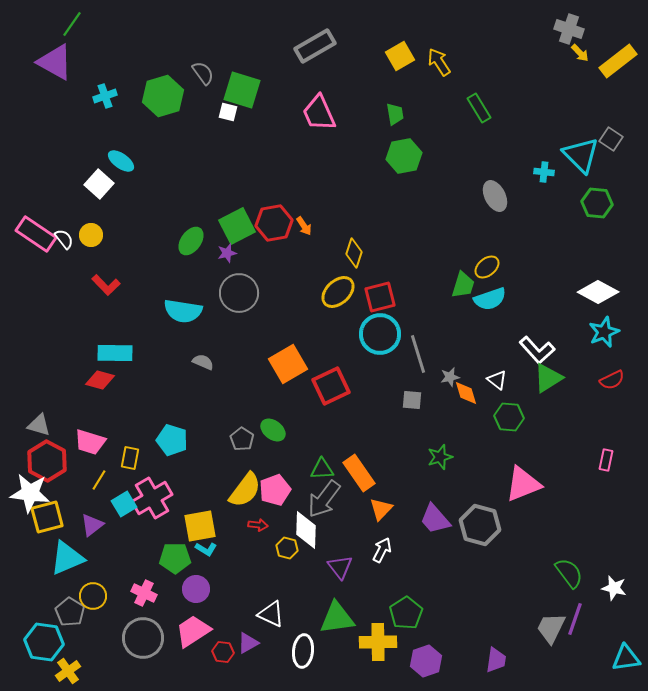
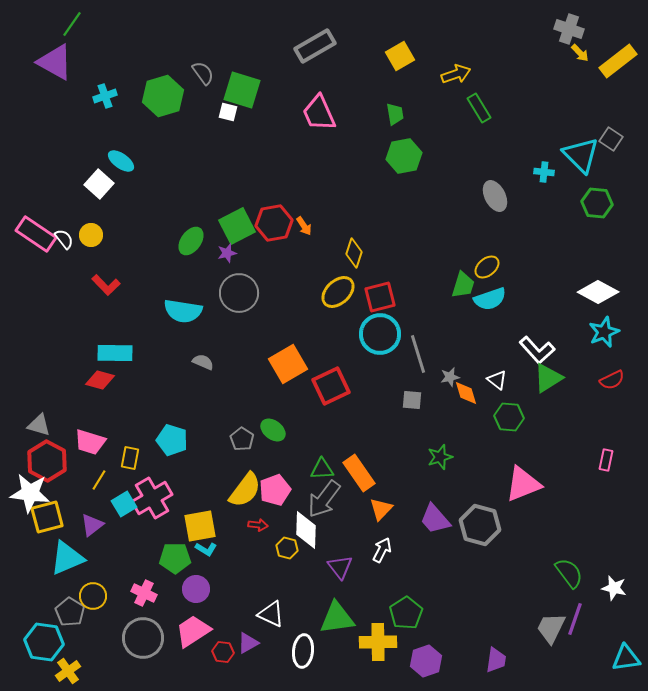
yellow arrow at (439, 62): moved 17 px right, 12 px down; rotated 104 degrees clockwise
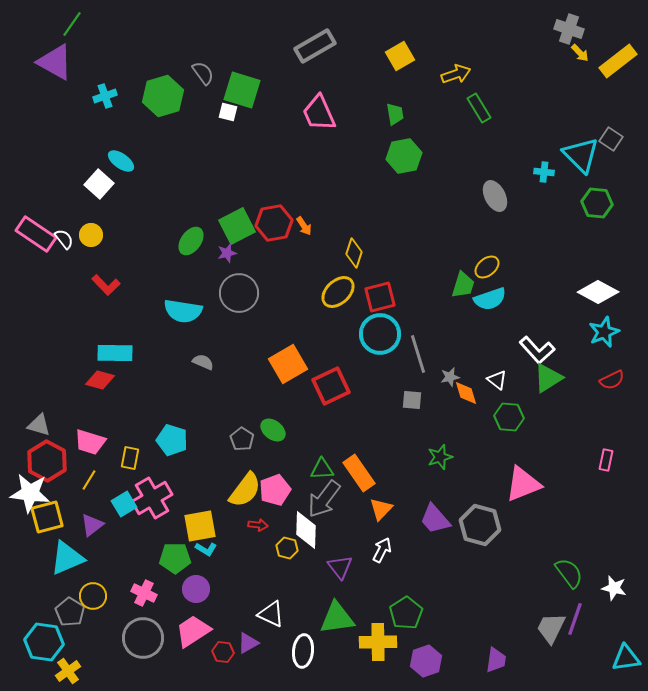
yellow line at (99, 480): moved 10 px left
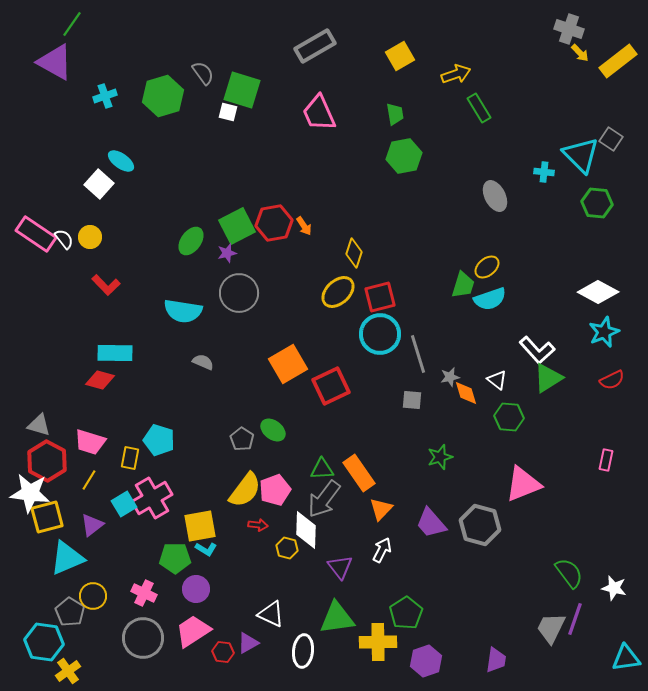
yellow circle at (91, 235): moved 1 px left, 2 px down
cyan pentagon at (172, 440): moved 13 px left
purple trapezoid at (435, 519): moved 4 px left, 4 px down
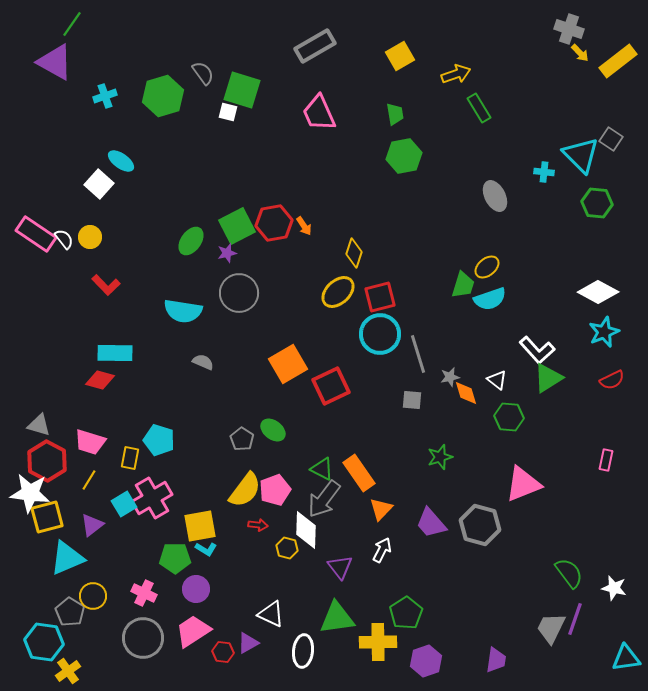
green triangle at (322, 469): rotated 30 degrees clockwise
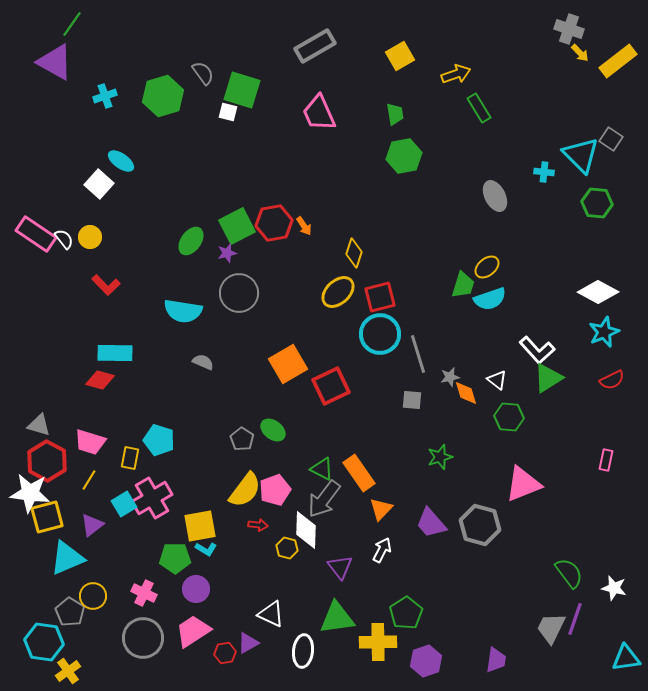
red hexagon at (223, 652): moved 2 px right, 1 px down; rotated 15 degrees counterclockwise
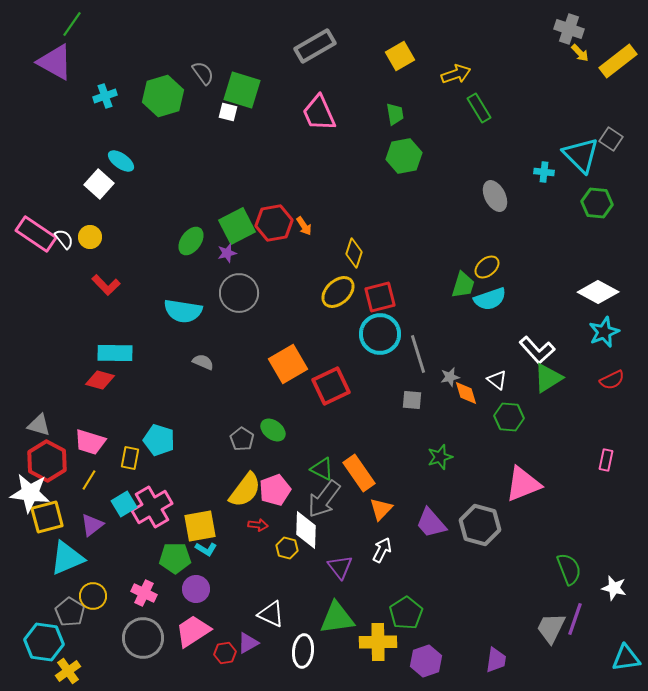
pink cross at (152, 498): moved 9 px down
green semicircle at (569, 573): moved 4 px up; rotated 16 degrees clockwise
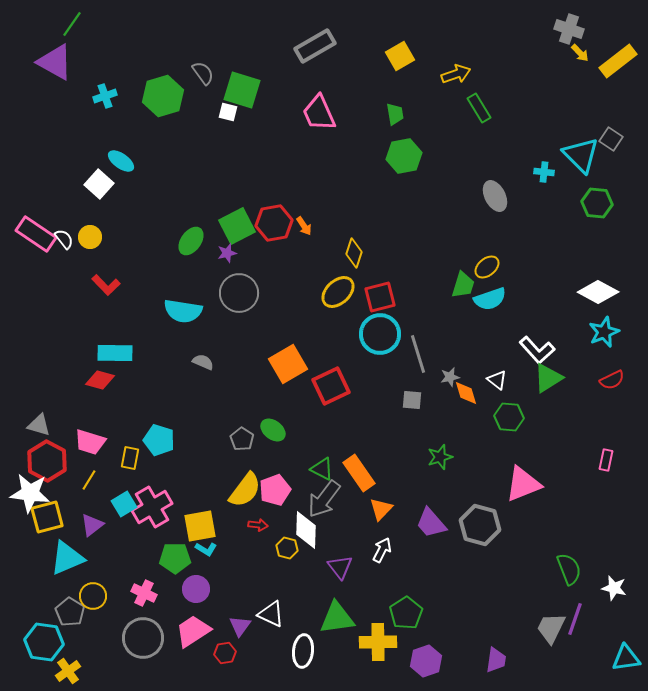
purple triangle at (248, 643): moved 8 px left, 17 px up; rotated 25 degrees counterclockwise
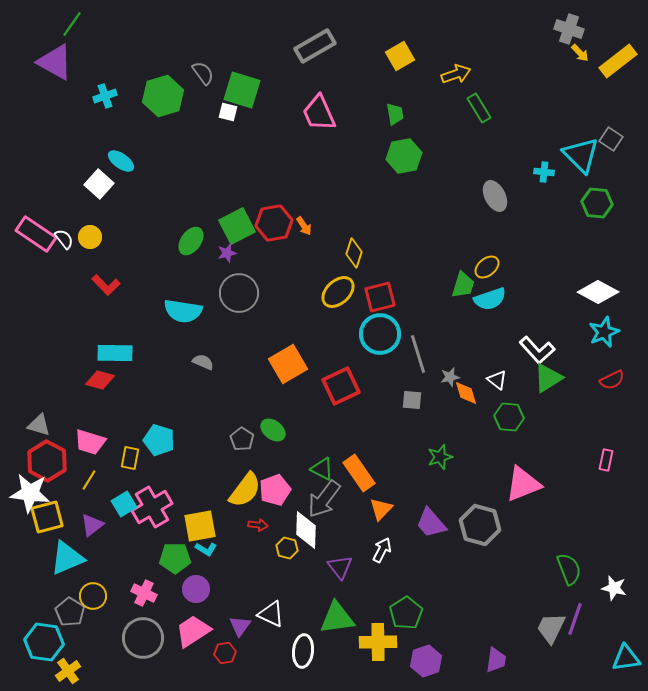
red square at (331, 386): moved 10 px right
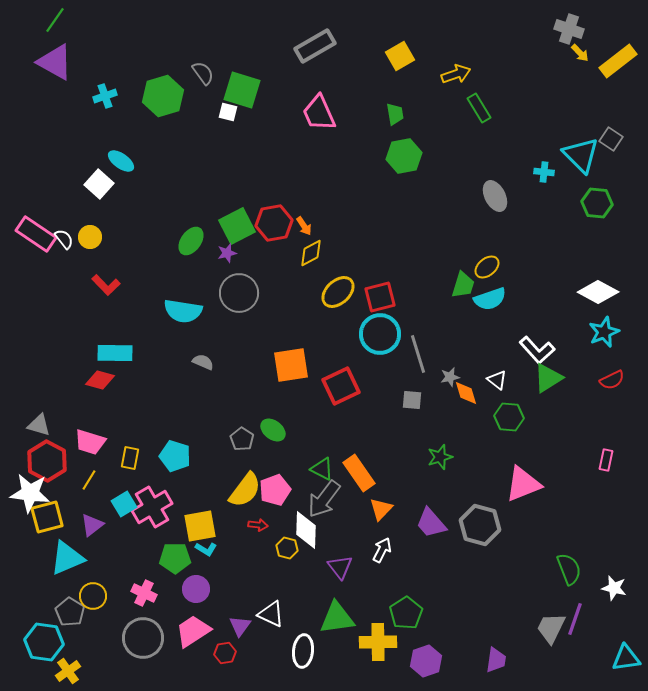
green line at (72, 24): moved 17 px left, 4 px up
yellow diamond at (354, 253): moved 43 px left; rotated 44 degrees clockwise
orange square at (288, 364): moved 3 px right, 1 px down; rotated 21 degrees clockwise
cyan pentagon at (159, 440): moved 16 px right, 16 px down
